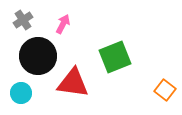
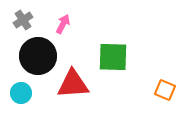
green square: moved 2 px left; rotated 24 degrees clockwise
red triangle: moved 1 px down; rotated 12 degrees counterclockwise
orange square: rotated 15 degrees counterclockwise
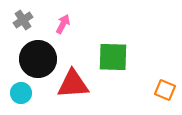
black circle: moved 3 px down
